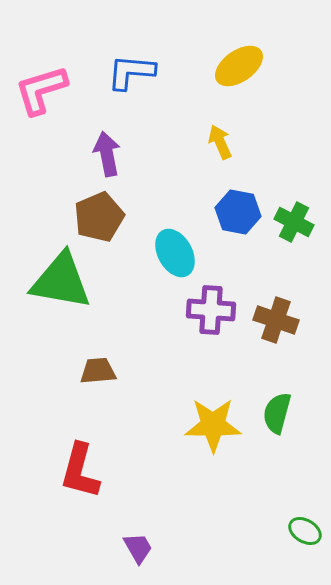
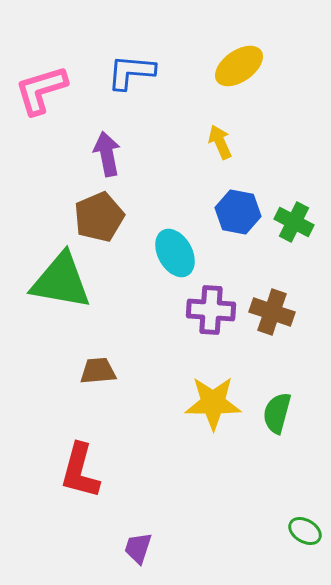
brown cross: moved 4 px left, 8 px up
yellow star: moved 22 px up
purple trapezoid: rotated 132 degrees counterclockwise
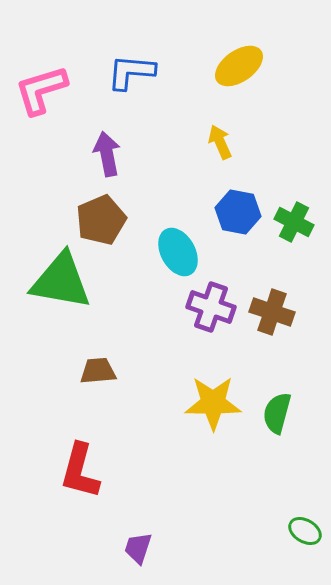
brown pentagon: moved 2 px right, 3 px down
cyan ellipse: moved 3 px right, 1 px up
purple cross: moved 3 px up; rotated 15 degrees clockwise
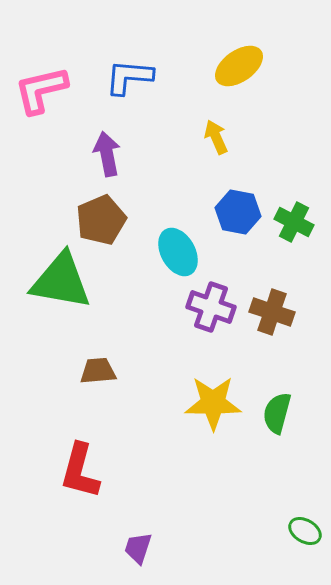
blue L-shape: moved 2 px left, 5 px down
pink L-shape: rotated 4 degrees clockwise
yellow arrow: moved 4 px left, 5 px up
